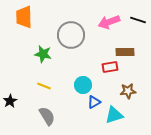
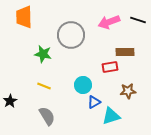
cyan triangle: moved 3 px left, 1 px down
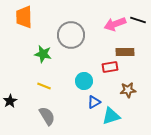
pink arrow: moved 6 px right, 2 px down
cyan circle: moved 1 px right, 4 px up
brown star: moved 1 px up
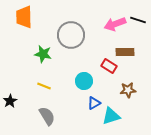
red rectangle: moved 1 px left, 1 px up; rotated 42 degrees clockwise
blue triangle: moved 1 px down
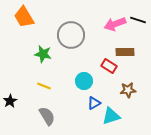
orange trapezoid: rotated 30 degrees counterclockwise
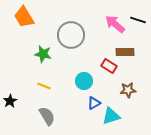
pink arrow: rotated 60 degrees clockwise
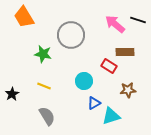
black star: moved 2 px right, 7 px up
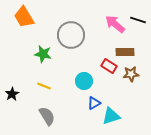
brown star: moved 3 px right, 16 px up
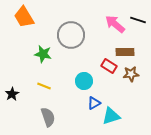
gray semicircle: moved 1 px right, 1 px down; rotated 12 degrees clockwise
